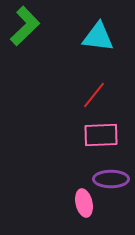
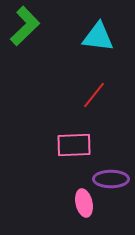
pink rectangle: moved 27 px left, 10 px down
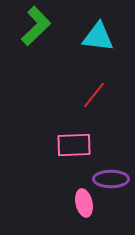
green L-shape: moved 11 px right
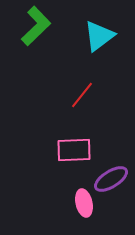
cyan triangle: moved 1 px right, 1 px up; rotated 44 degrees counterclockwise
red line: moved 12 px left
pink rectangle: moved 5 px down
purple ellipse: rotated 32 degrees counterclockwise
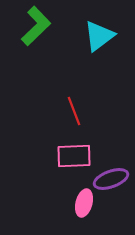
red line: moved 8 px left, 16 px down; rotated 60 degrees counterclockwise
pink rectangle: moved 6 px down
purple ellipse: rotated 12 degrees clockwise
pink ellipse: rotated 28 degrees clockwise
